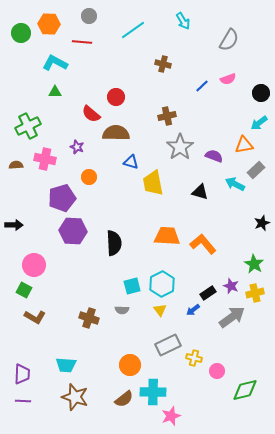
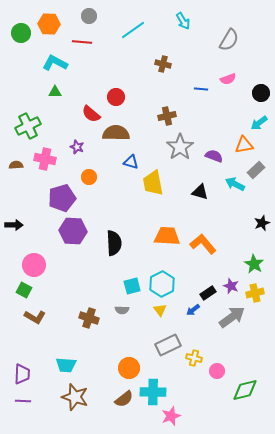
blue line at (202, 86): moved 1 px left, 3 px down; rotated 48 degrees clockwise
orange circle at (130, 365): moved 1 px left, 3 px down
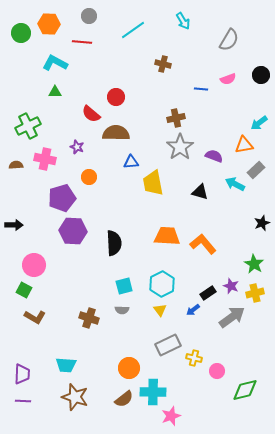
black circle at (261, 93): moved 18 px up
brown cross at (167, 116): moved 9 px right, 2 px down
blue triangle at (131, 162): rotated 21 degrees counterclockwise
cyan square at (132, 286): moved 8 px left
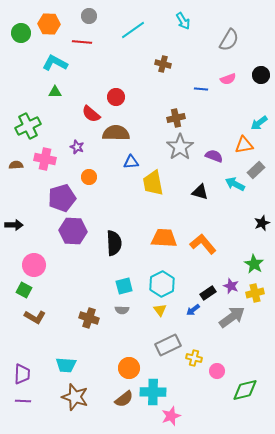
orange trapezoid at (167, 236): moved 3 px left, 2 px down
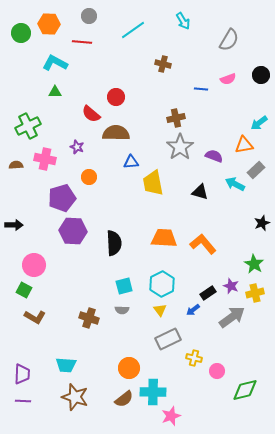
gray rectangle at (168, 345): moved 6 px up
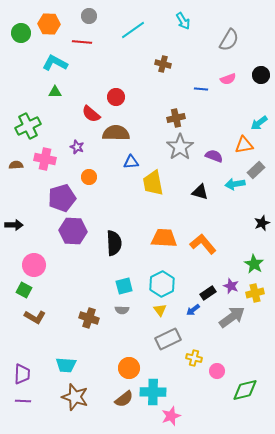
cyan arrow at (235, 184): rotated 36 degrees counterclockwise
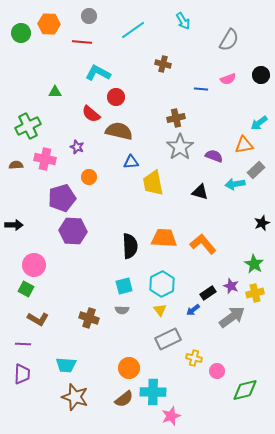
cyan L-shape at (55, 63): moved 43 px right, 10 px down
brown semicircle at (116, 133): moved 3 px right, 2 px up; rotated 12 degrees clockwise
black semicircle at (114, 243): moved 16 px right, 3 px down
green square at (24, 290): moved 2 px right, 1 px up
brown L-shape at (35, 317): moved 3 px right, 2 px down
purple line at (23, 401): moved 57 px up
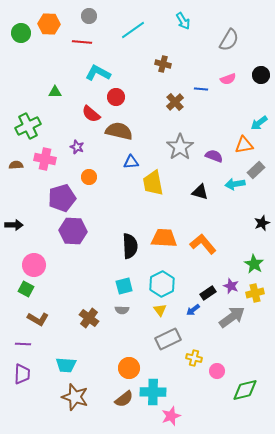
brown cross at (176, 118): moved 1 px left, 16 px up; rotated 30 degrees counterclockwise
brown cross at (89, 318): rotated 18 degrees clockwise
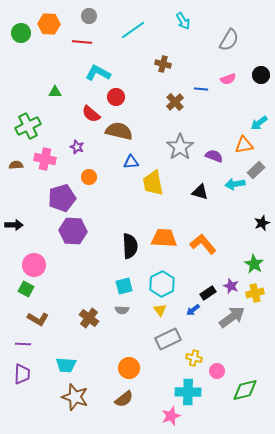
cyan cross at (153, 392): moved 35 px right
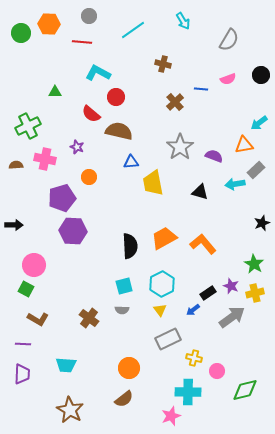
orange trapezoid at (164, 238): rotated 32 degrees counterclockwise
brown star at (75, 397): moved 5 px left, 13 px down; rotated 12 degrees clockwise
